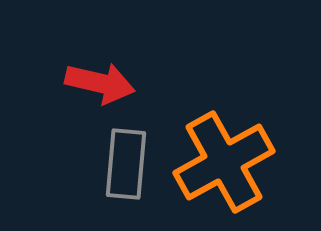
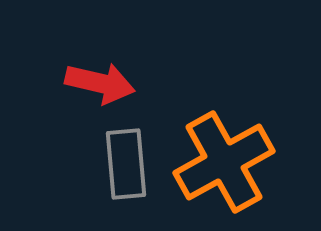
gray rectangle: rotated 10 degrees counterclockwise
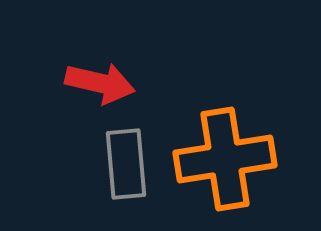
orange cross: moved 1 px right, 3 px up; rotated 20 degrees clockwise
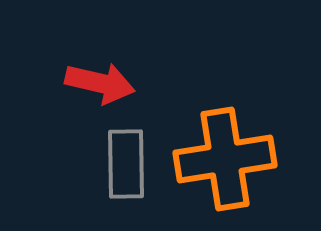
gray rectangle: rotated 4 degrees clockwise
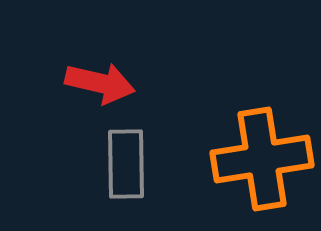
orange cross: moved 37 px right
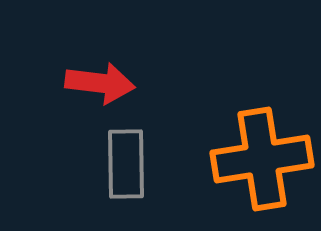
red arrow: rotated 6 degrees counterclockwise
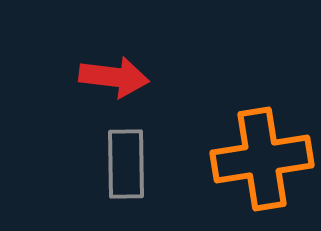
red arrow: moved 14 px right, 6 px up
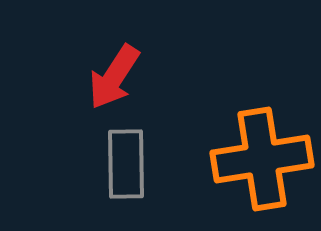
red arrow: rotated 116 degrees clockwise
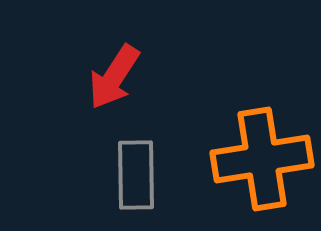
gray rectangle: moved 10 px right, 11 px down
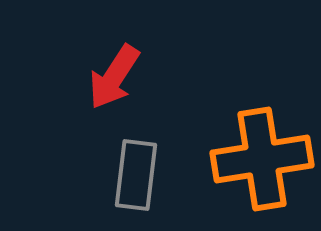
gray rectangle: rotated 8 degrees clockwise
